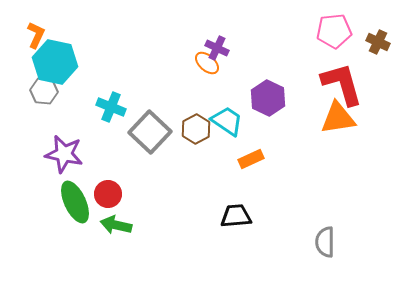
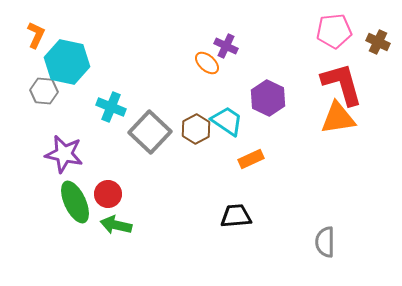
purple cross: moved 9 px right, 2 px up
cyan hexagon: moved 12 px right
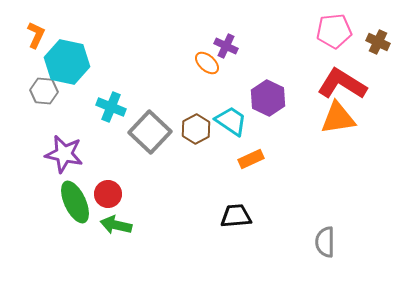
red L-shape: rotated 42 degrees counterclockwise
cyan trapezoid: moved 4 px right
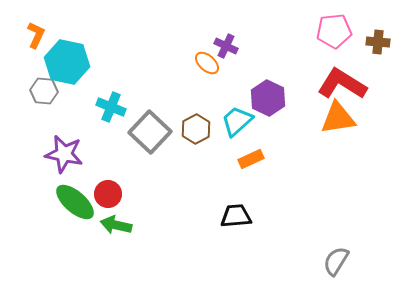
brown cross: rotated 20 degrees counterclockwise
cyan trapezoid: moved 6 px right; rotated 76 degrees counterclockwise
green ellipse: rotated 24 degrees counterclockwise
gray semicircle: moved 11 px right, 19 px down; rotated 32 degrees clockwise
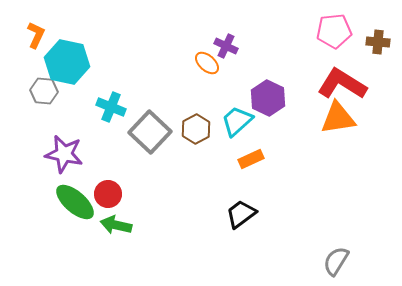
black trapezoid: moved 5 px right, 2 px up; rotated 32 degrees counterclockwise
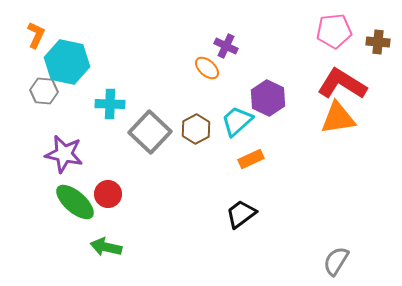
orange ellipse: moved 5 px down
cyan cross: moved 1 px left, 3 px up; rotated 20 degrees counterclockwise
green arrow: moved 10 px left, 22 px down
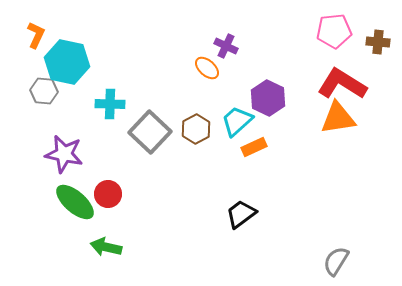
orange rectangle: moved 3 px right, 12 px up
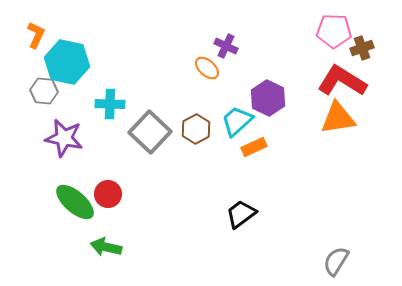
pink pentagon: rotated 8 degrees clockwise
brown cross: moved 16 px left, 6 px down; rotated 25 degrees counterclockwise
red L-shape: moved 3 px up
purple star: moved 16 px up
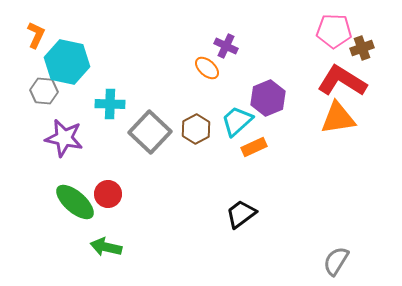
purple hexagon: rotated 12 degrees clockwise
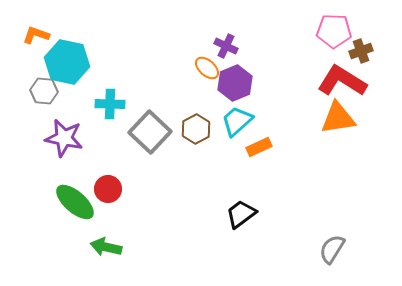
orange L-shape: rotated 96 degrees counterclockwise
brown cross: moved 1 px left, 3 px down
purple hexagon: moved 33 px left, 15 px up
orange rectangle: moved 5 px right
red circle: moved 5 px up
gray semicircle: moved 4 px left, 12 px up
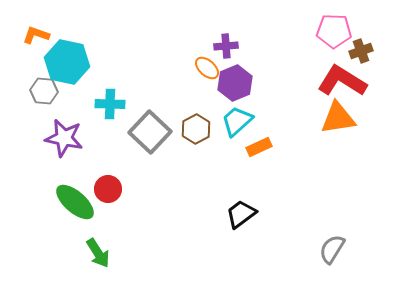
purple cross: rotated 30 degrees counterclockwise
green arrow: moved 8 px left, 6 px down; rotated 136 degrees counterclockwise
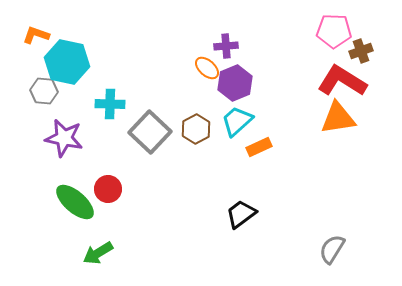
green arrow: rotated 92 degrees clockwise
